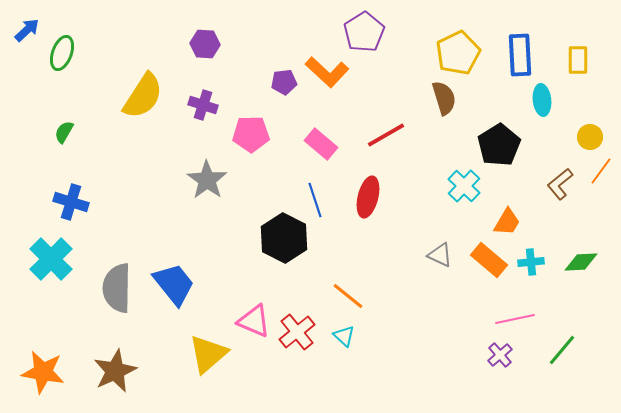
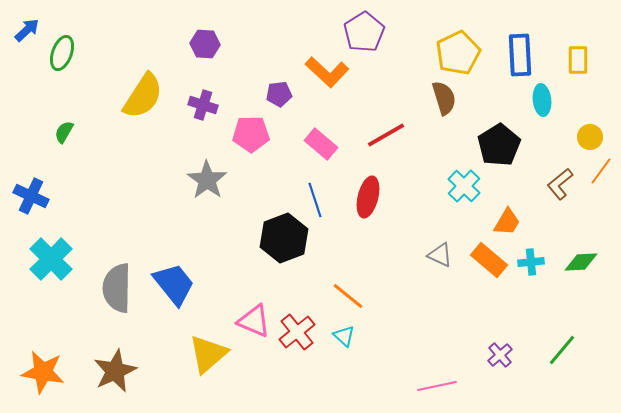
purple pentagon at (284, 82): moved 5 px left, 12 px down
blue cross at (71, 202): moved 40 px left, 6 px up; rotated 8 degrees clockwise
black hexagon at (284, 238): rotated 12 degrees clockwise
pink line at (515, 319): moved 78 px left, 67 px down
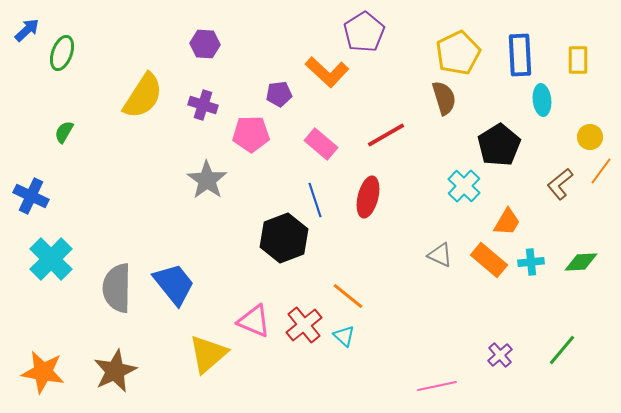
red cross at (297, 332): moved 7 px right, 7 px up
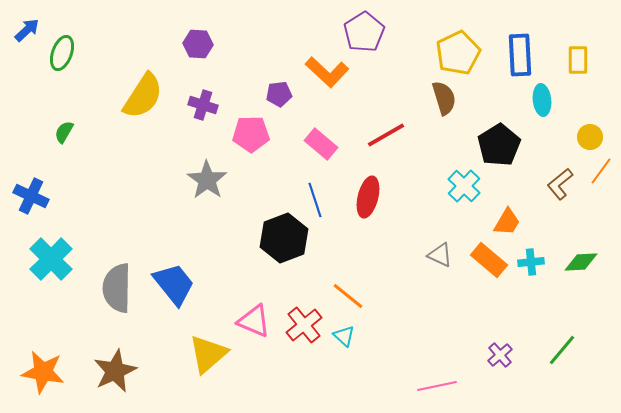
purple hexagon at (205, 44): moved 7 px left
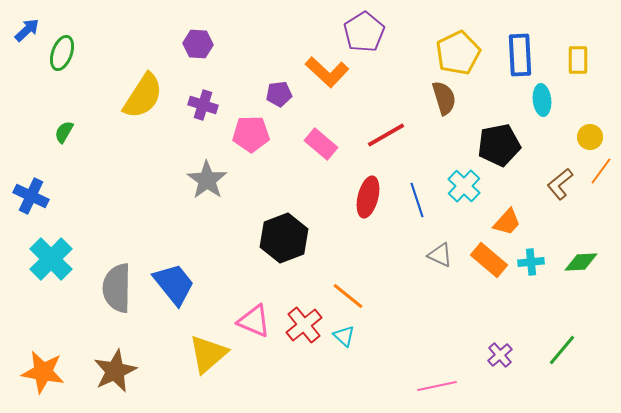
black pentagon at (499, 145): rotated 21 degrees clockwise
blue line at (315, 200): moved 102 px right
orange trapezoid at (507, 222): rotated 12 degrees clockwise
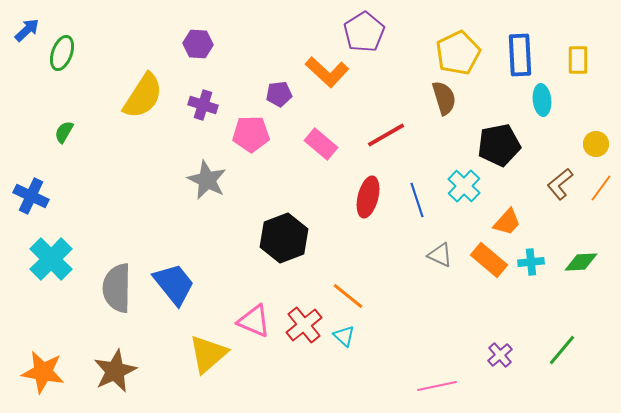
yellow circle at (590, 137): moved 6 px right, 7 px down
orange line at (601, 171): moved 17 px down
gray star at (207, 180): rotated 9 degrees counterclockwise
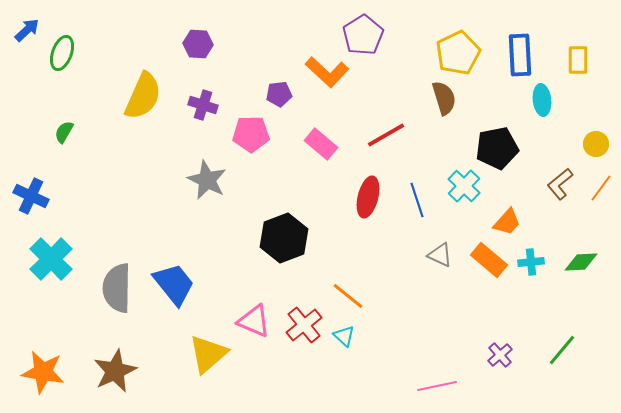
purple pentagon at (364, 32): moved 1 px left, 3 px down
yellow semicircle at (143, 96): rotated 9 degrees counterclockwise
black pentagon at (499, 145): moved 2 px left, 3 px down
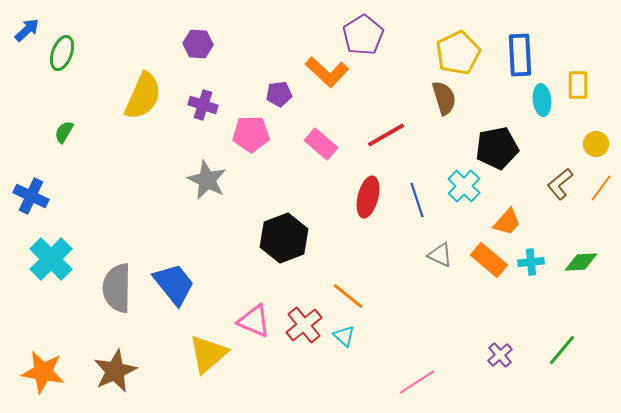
yellow rectangle at (578, 60): moved 25 px down
pink line at (437, 386): moved 20 px left, 4 px up; rotated 21 degrees counterclockwise
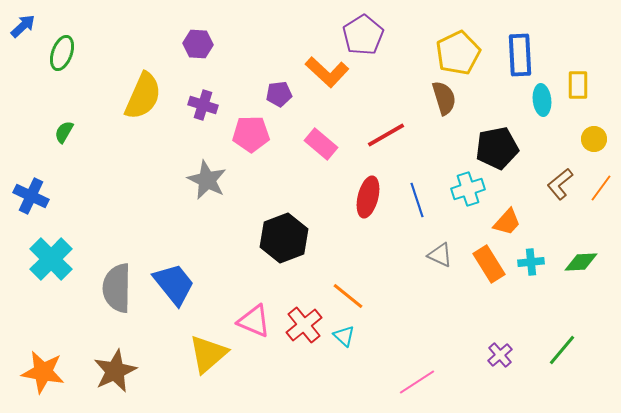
blue arrow at (27, 30): moved 4 px left, 4 px up
yellow circle at (596, 144): moved 2 px left, 5 px up
cyan cross at (464, 186): moved 4 px right, 3 px down; rotated 28 degrees clockwise
orange rectangle at (489, 260): moved 4 px down; rotated 18 degrees clockwise
